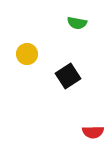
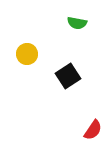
red semicircle: moved 2 px up; rotated 55 degrees counterclockwise
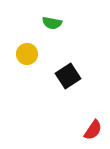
green semicircle: moved 25 px left
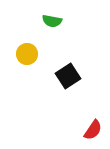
green semicircle: moved 2 px up
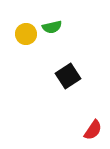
green semicircle: moved 6 px down; rotated 24 degrees counterclockwise
yellow circle: moved 1 px left, 20 px up
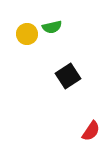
yellow circle: moved 1 px right
red semicircle: moved 2 px left, 1 px down
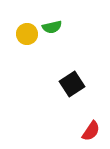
black square: moved 4 px right, 8 px down
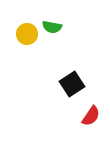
green semicircle: rotated 24 degrees clockwise
red semicircle: moved 15 px up
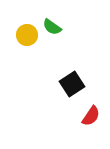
green semicircle: rotated 24 degrees clockwise
yellow circle: moved 1 px down
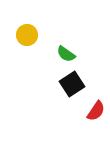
green semicircle: moved 14 px right, 27 px down
red semicircle: moved 5 px right, 5 px up
